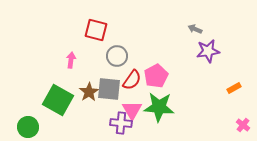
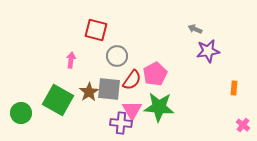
pink pentagon: moved 1 px left, 2 px up
orange rectangle: rotated 56 degrees counterclockwise
green circle: moved 7 px left, 14 px up
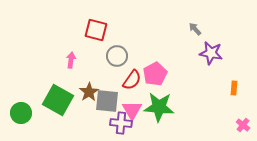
gray arrow: rotated 24 degrees clockwise
purple star: moved 3 px right, 2 px down; rotated 20 degrees clockwise
gray square: moved 2 px left, 12 px down
